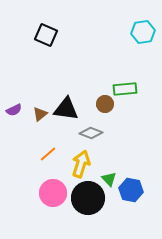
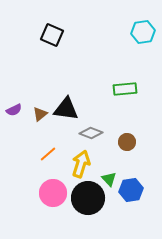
black square: moved 6 px right
brown circle: moved 22 px right, 38 px down
blue hexagon: rotated 20 degrees counterclockwise
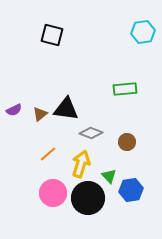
black square: rotated 10 degrees counterclockwise
green triangle: moved 3 px up
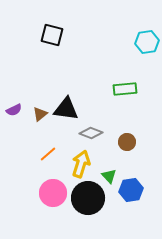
cyan hexagon: moved 4 px right, 10 px down
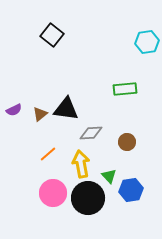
black square: rotated 25 degrees clockwise
gray diamond: rotated 25 degrees counterclockwise
yellow arrow: rotated 28 degrees counterclockwise
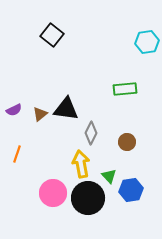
gray diamond: rotated 60 degrees counterclockwise
orange line: moved 31 px left; rotated 30 degrees counterclockwise
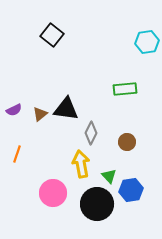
black circle: moved 9 px right, 6 px down
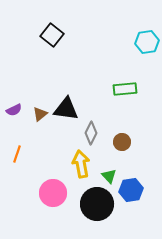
brown circle: moved 5 px left
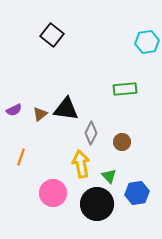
orange line: moved 4 px right, 3 px down
blue hexagon: moved 6 px right, 3 px down
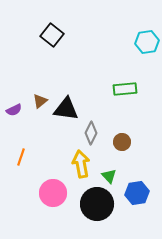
brown triangle: moved 13 px up
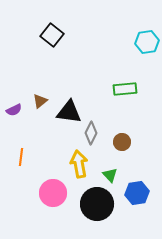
black triangle: moved 3 px right, 3 px down
orange line: rotated 12 degrees counterclockwise
yellow arrow: moved 2 px left
green triangle: moved 1 px right, 1 px up
